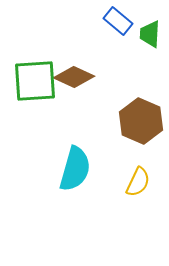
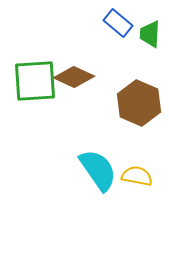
blue rectangle: moved 2 px down
brown hexagon: moved 2 px left, 18 px up
cyan semicircle: moved 23 px right, 1 px down; rotated 51 degrees counterclockwise
yellow semicircle: moved 1 px left, 6 px up; rotated 104 degrees counterclockwise
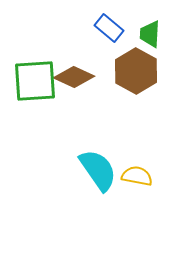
blue rectangle: moved 9 px left, 5 px down
brown hexagon: moved 3 px left, 32 px up; rotated 6 degrees clockwise
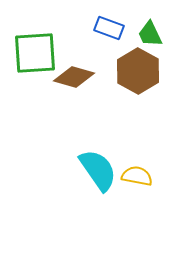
blue rectangle: rotated 20 degrees counterclockwise
green trapezoid: rotated 28 degrees counterclockwise
brown hexagon: moved 2 px right
brown diamond: rotated 9 degrees counterclockwise
green square: moved 28 px up
